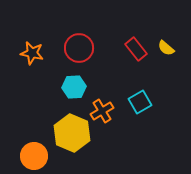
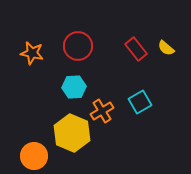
red circle: moved 1 px left, 2 px up
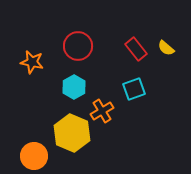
orange star: moved 9 px down
cyan hexagon: rotated 25 degrees counterclockwise
cyan square: moved 6 px left, 13 px up; rotated 10 degrees clockwise
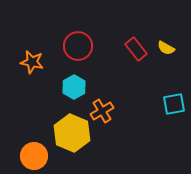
yellow semicircle: rotated 12 degrees counterclockwise
cyan square: moved 40 px right, 15 px down; rotated 10 degrees clockwise
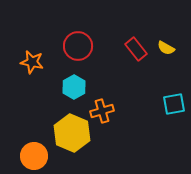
orange cross: rotated 15 degrees clockwise
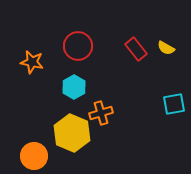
orange cross: moved 1 px left, 2 px down
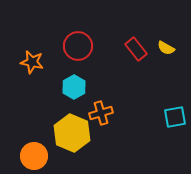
cyan square: moved 1 px right, 13 px down
